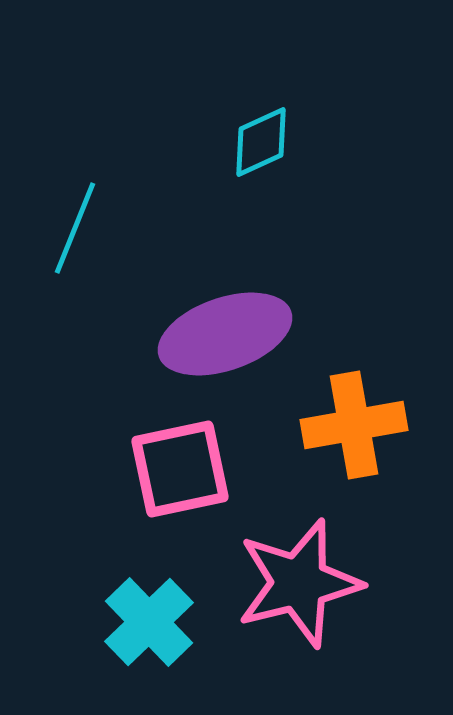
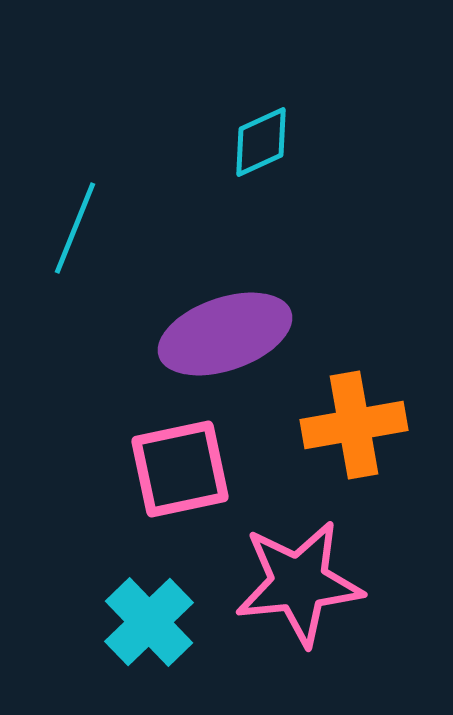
pink star: rotated 8 degrees clockwise
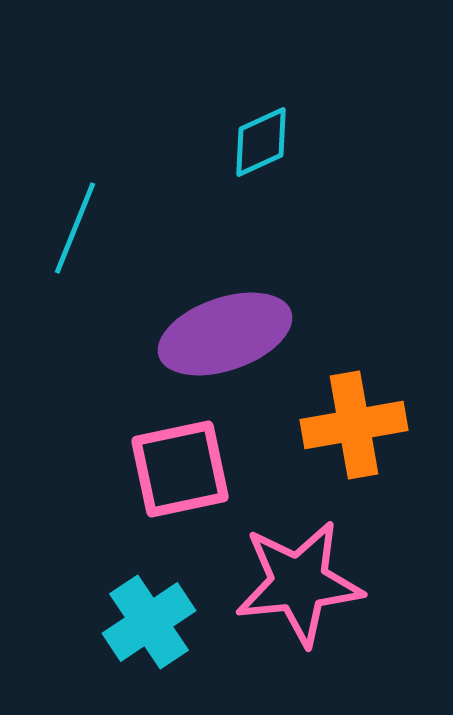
cyan cross: rotated 10 degrees clockwise
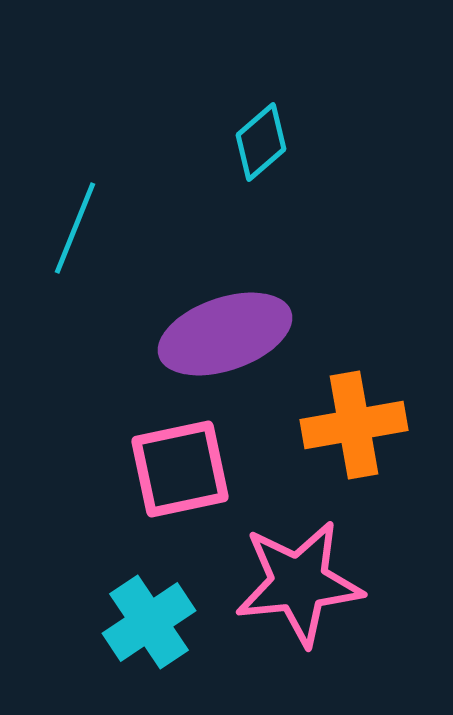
cyan diamond: rotated 16 degrees counterclockwise
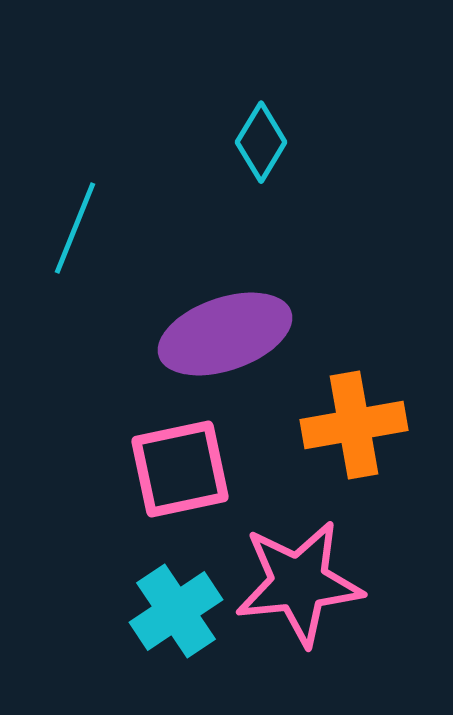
cyan diamond: rotated 18 degrees counterclockwise
cyan cross: moved 27 px right, 11 px up
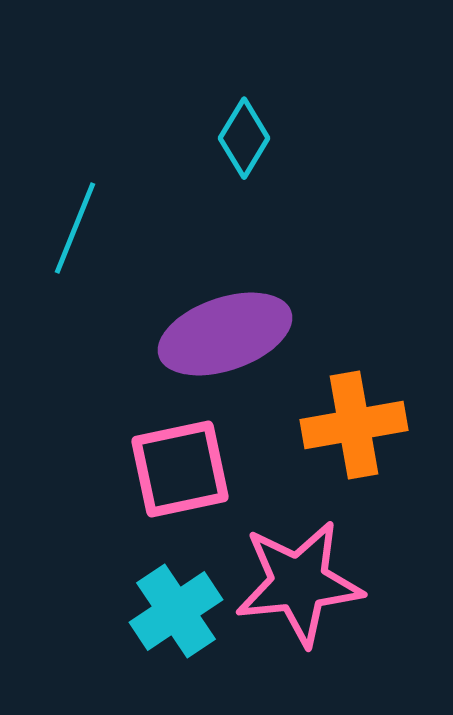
cyan diamond: moved 17 px left, 4 px up
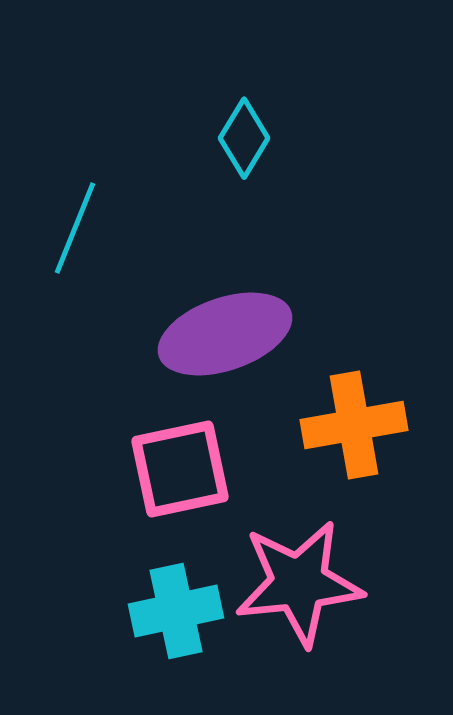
cyan cross: rotated 22 degrees clockwise
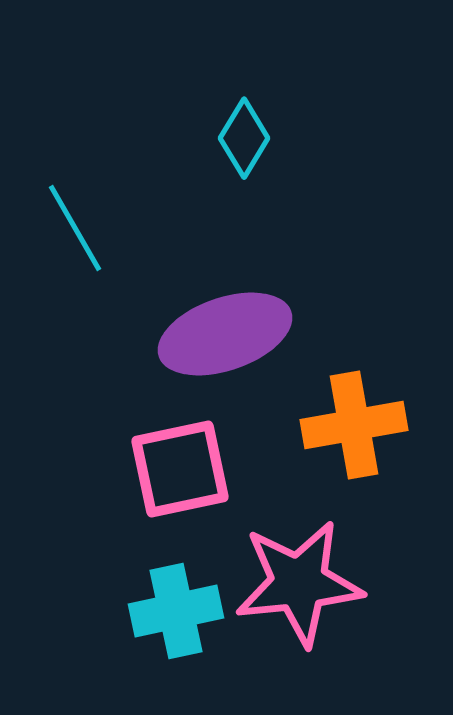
cyan line: rotated 52 degrees counterclockwise
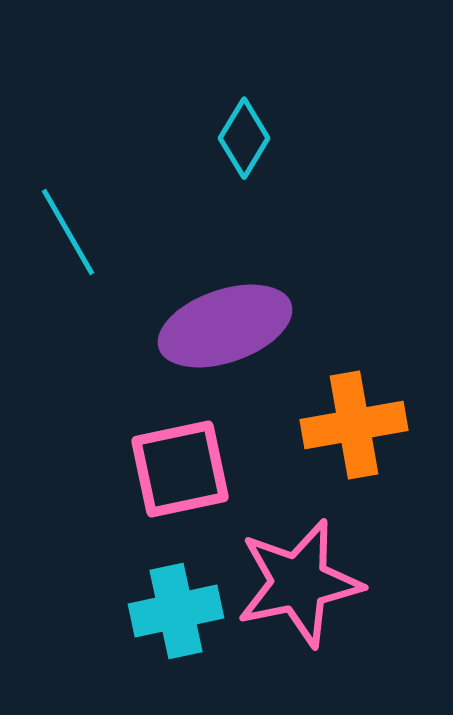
cyan line: moved 7 px left, 4 px down
purple ellipse: moved 8 px up
pink star: rotated 6 degrees counterclockwise
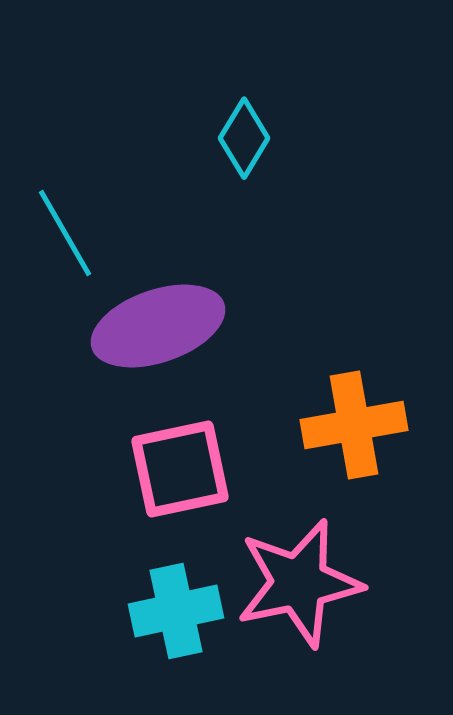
cyan line: moved 3 px left, 1 px down
purple ellipse: moved 67 px left
